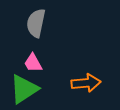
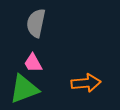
green triangle: rotated 12 degrees clockwise
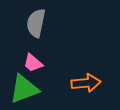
pink trapezoid: rotated 20 degrees counterclockwise
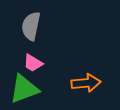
gray semicircle: moved 5 px left, 3 px down
pink trapezoid: rotated 10 degrees counterclockwise
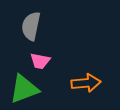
pink trapezoid: moved 7 px right, 2 px up; rotated 20 degrees counterclockwise
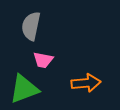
pink trapezoid: moved 3 px right, 1 px up
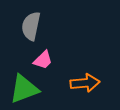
pink trapezoid: rotated 55 degrees counterclockwise
orange arrow: moved 1 px left
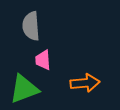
gray semicircle: rotated 16 degrees counterclockwise
pink trapezoid: rotated 130 degrees clockwise
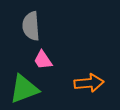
pink trapezoid: rotated 30 degrees counterclockwise
orange arrow: moved 4 px right
